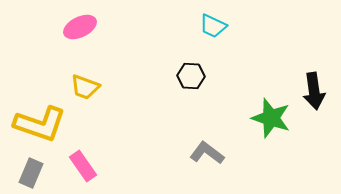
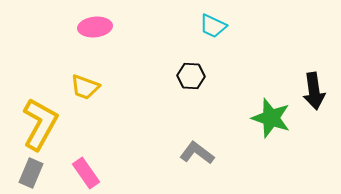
pink ellipse: moved 15 px right; rotated 20 degrees clockwise
yellow L-shape: rotated 80 degrees counterclockwise
gray L-shape: moved 10 px left
pink rectangle: moved 3 px right, 7 px down
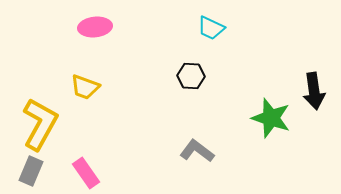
cyan trapezoid: moved 2 px left, 2 px down
gray L-shape: moved 2 px up
gray rectangle: moved 2 px up
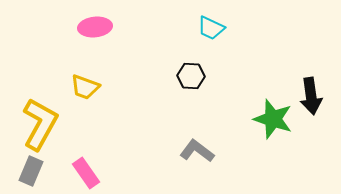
black arrow: moved 3 px left, 5 px down
green star: moved 2 px right, 1 px down
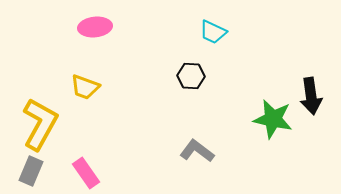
cyan trapezoid: moved 2 px right, 4 px down
green star: rotated 6 degrees counterclockwise
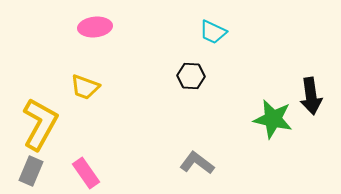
gray L-shape: moved 12 px down
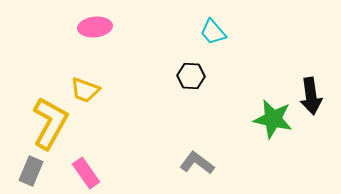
cyan trapezoid: rotated 24 degrees clockwise
yellow trapezoid: moved 3 px down
yellow L-shape: moved 10 px right, 1 px up
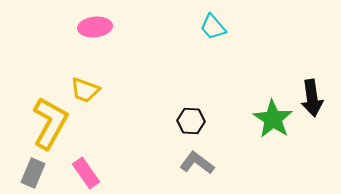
cyan trapezoid: moved 5 px up
black hexagon: moved 45 px down
black arrow: moved 1 px right, 2 px down
green star: rotated 21 degrees clockwise
gray rectangle: moved 2 px right, 2 px down
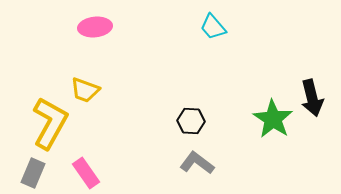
black arrow: rotated 6 degrees counterclockwise
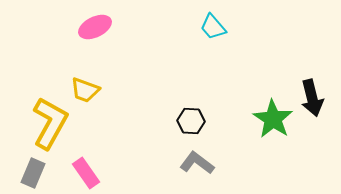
pink ellipse: rotated 20 degrees counterclockwise
